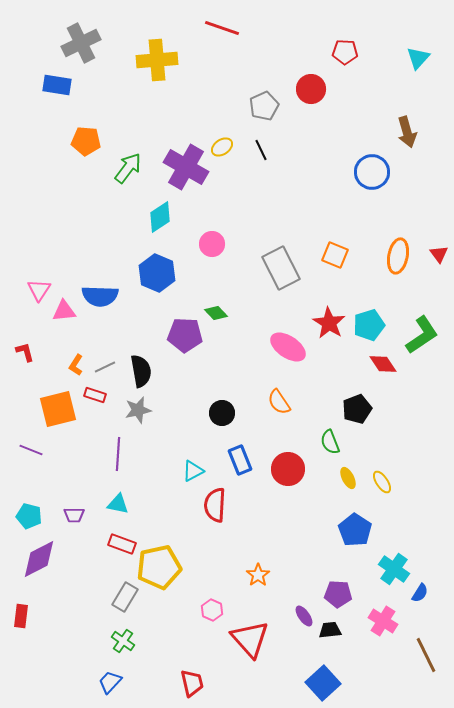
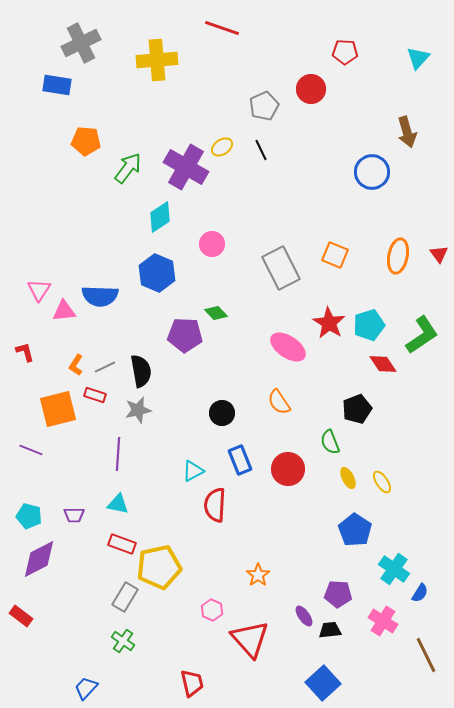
red rectangle at (21, 616): rotated 60 degrees counterclockwise
blue trapezoid at (110, 682): moved 24 px left, 6 px down
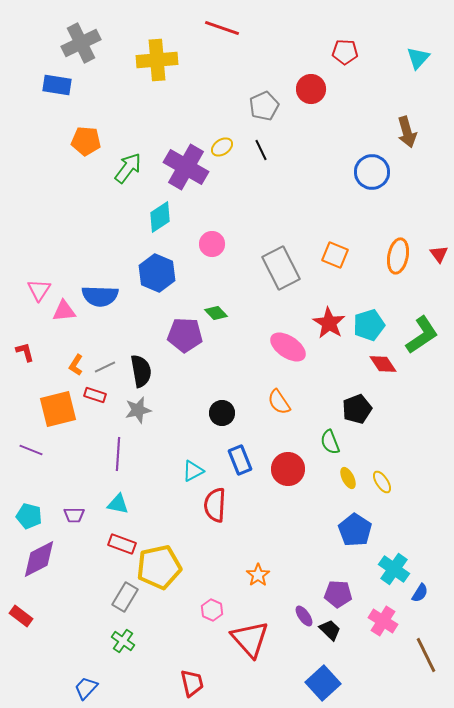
black trapezoid at (330, 630): rotated 50 degrees clockwise
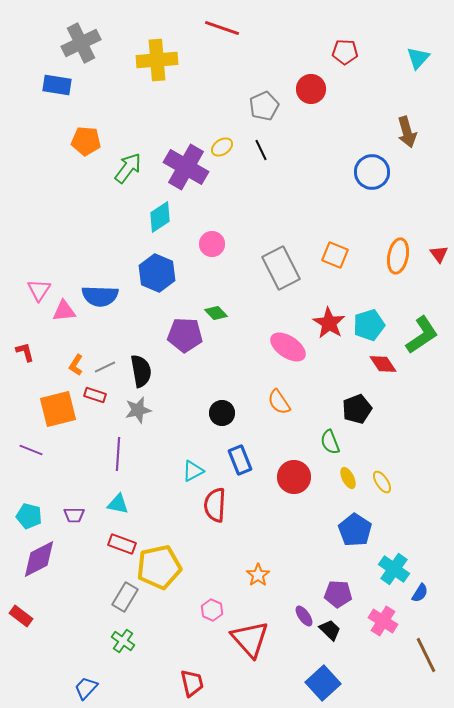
red circle at (288, 469): moved 6 px right, 8 px down
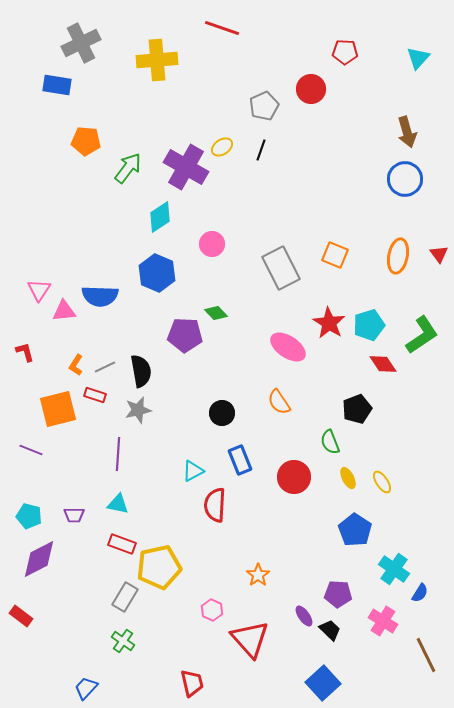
black line at (261, 150): rotated 45 degrees clockwise
blue circle at (372, 172): moved 33 px right, 7 px down
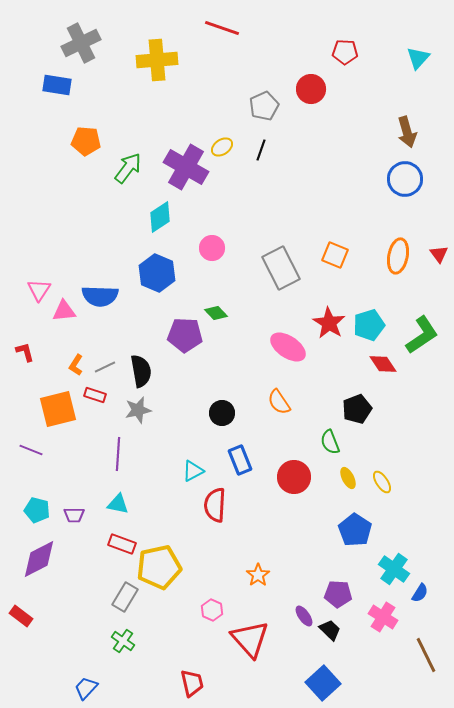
pink circle at (212, 244): moved 4 px down
cyan pentagon at (29, 516): moved 8 px right, 6 px up
pink cross at (383, 621): moved 4 px up
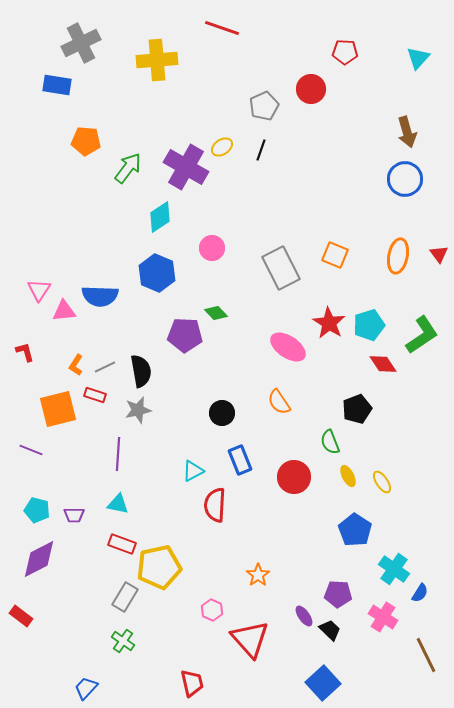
yellow ellipse at (348, 478): moved 2 px up
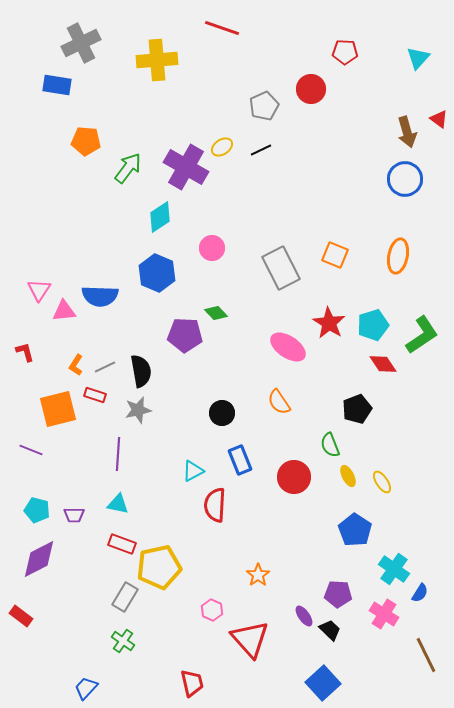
black line at (261, 150): rotated 45 degrees clockwise
red triangle at (439, 254): moved 135 px up; rotated 18 degrees counterclockwise
cyan pentagon at (369, 325): moved 4 px right
green semicircle at (330, 442): moved 3 px down
pink cross at (383, 617): moved 1 px right, 3 px up
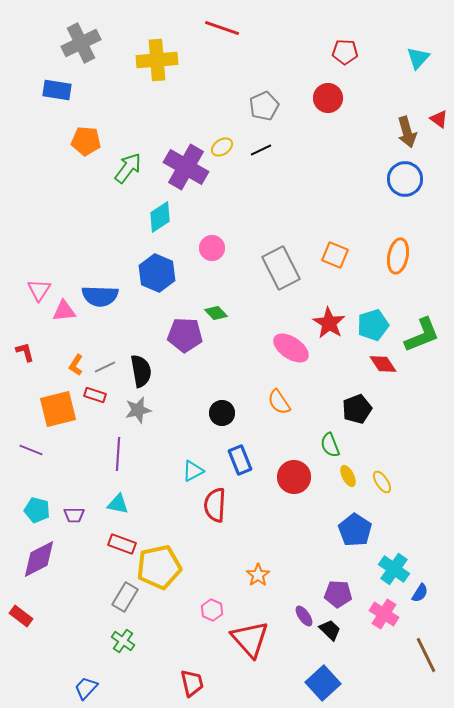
blue rectangle at (57, 85): moved 5 px down
red circle at (311, 89): moved 17 px right, 9 px down
green L-shape at (422, 335): rotated 12 degrees clockwise
pink ellipse at (288, 347): moved 3 px right, 1 px down
